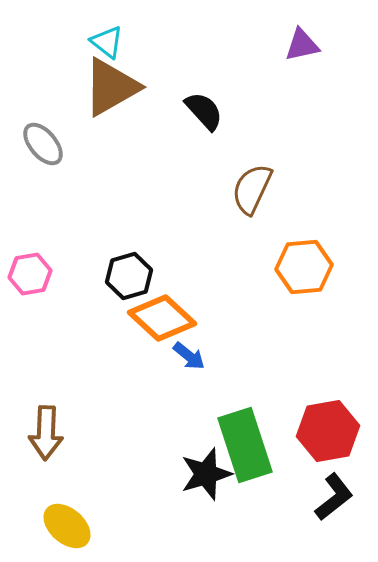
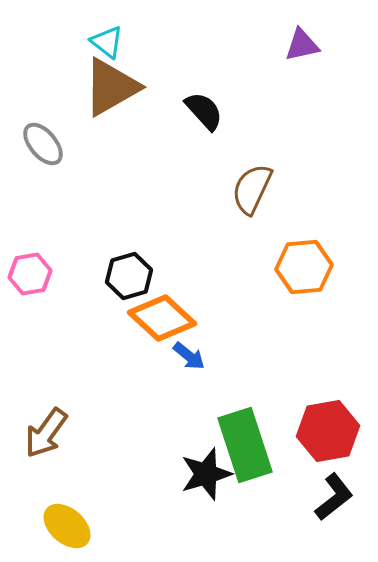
brown arrow: rotated 34 degrees clockwise
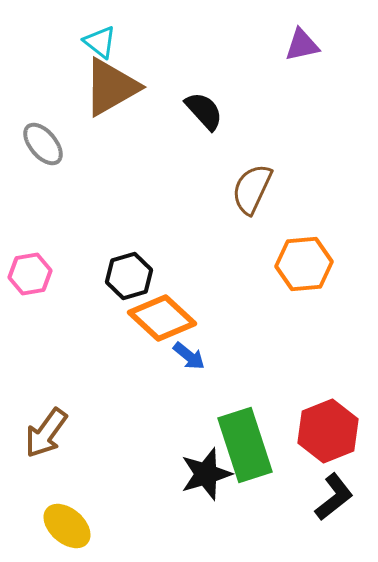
cyan triangle: moved 7 px left
orange hexagon: moved 3 px up
red hexagon: rotated 12 degrees counterclockwise
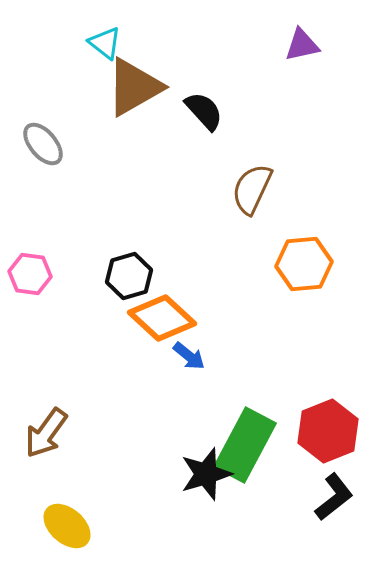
cyan triangle: moved 5 px right, 1 px down
brown triangle: moved 23 px right
pink hexagon: rotated 18 degrees clockwise
green rectangle: rotated 46 degrees clockwise
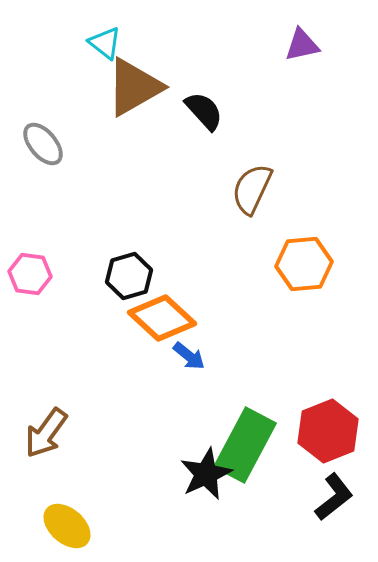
black star: rotated 8 degrees counterclockwise
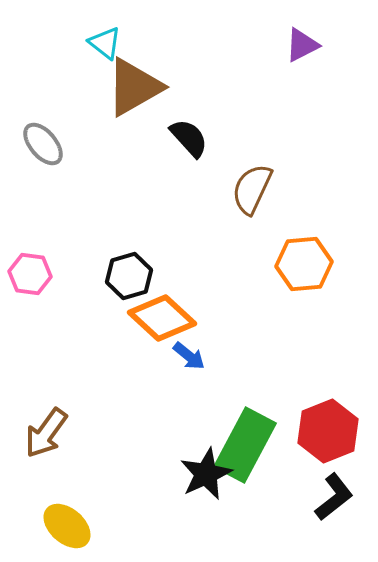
purple triangle: rotated 15 degrees counterclockwise
black semicircle: moved 15 px left, 27 px down
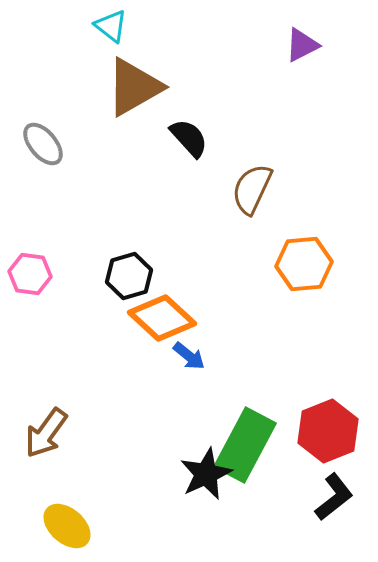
cyan triangle: moved 6 px right, 17 px up
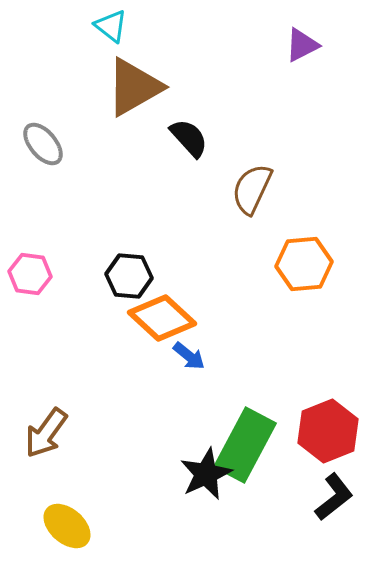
black hexagon: rotated 21 degrees clockwise
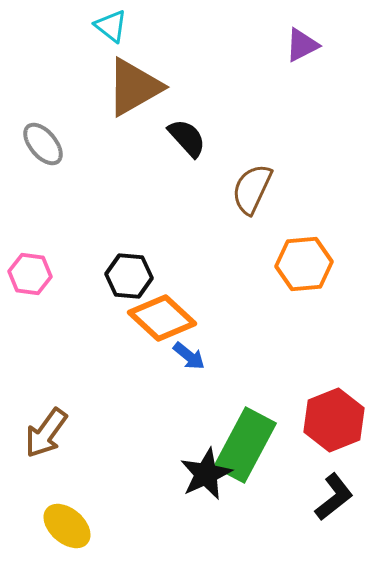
black semicircle: moved 2 px left
red hexagon: moved 6 px right, 11 px up
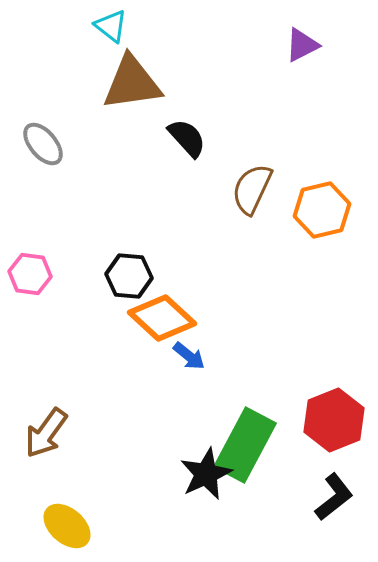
brown triangle: moved 2 px left, 4 px up; rotated 22 degrees clockwise
orange hexagon: moved 18 px right, 54 px up; rotated 8 degrees counterclockwise
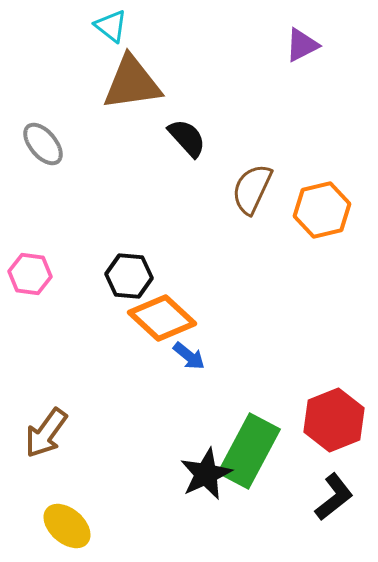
green rectangle: moved 4 px right, 6 px down
